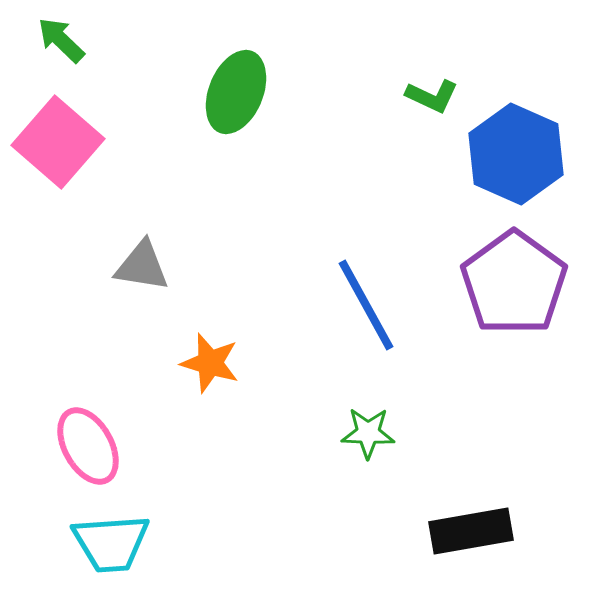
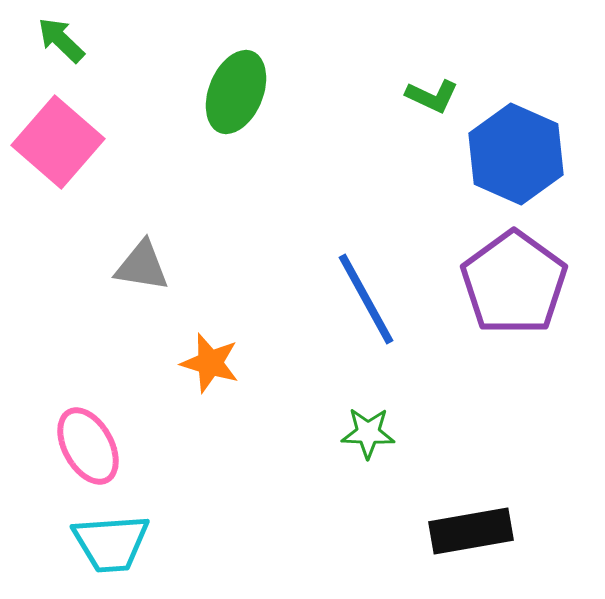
blue line: moved 6 px up
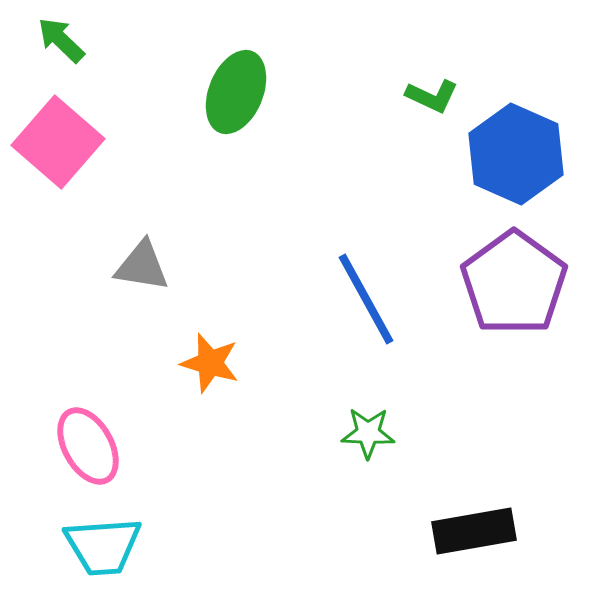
black rectangle: moved 3 px right
cyan trapezoid: moved 8 px left, 3 px down
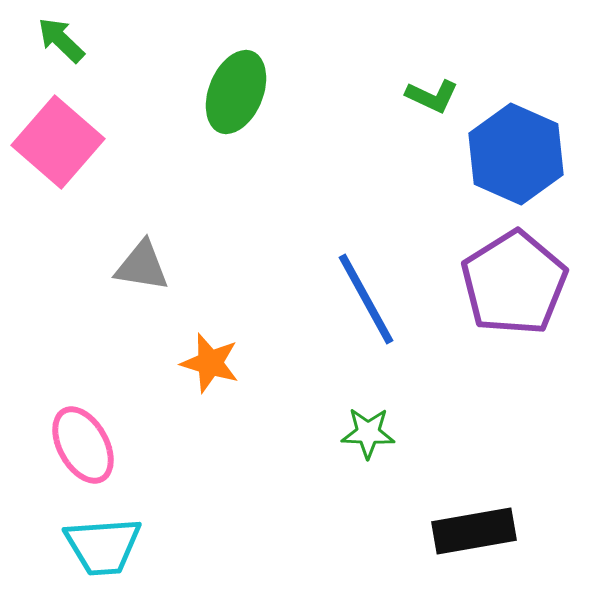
purple pentagon: rotated 4 degrees clockwise
pink ellipse: moved 5 px left, 1 px up
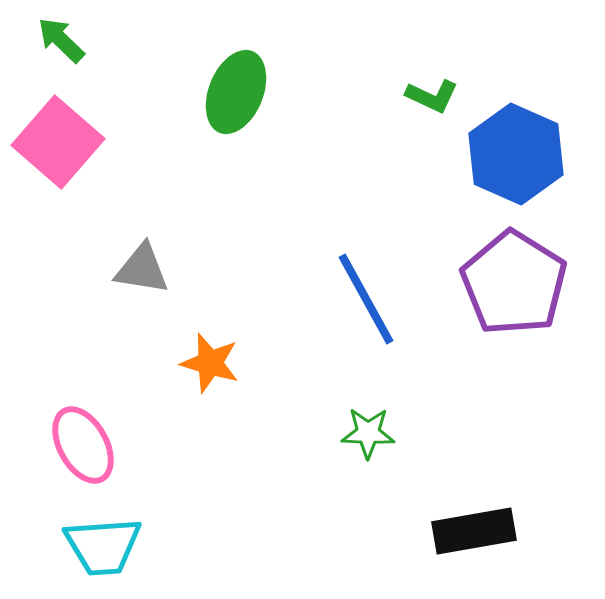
gray triangle: moved 3 px down
purple pentagon: rotated 8 degrees counterclockwise
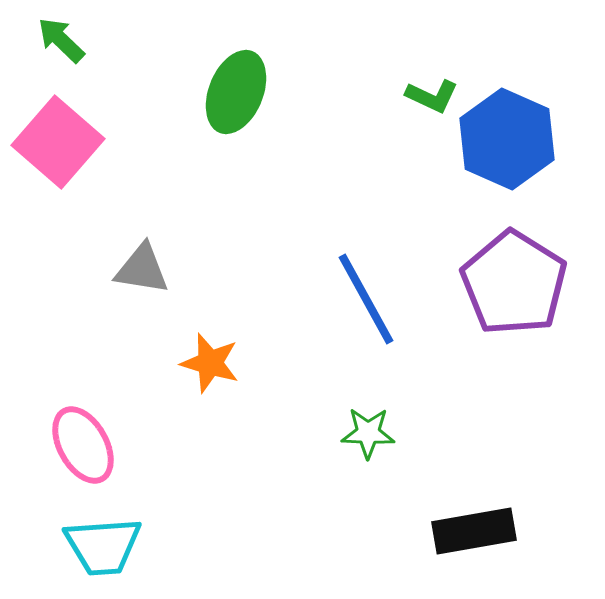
blue hexagon: moved 9 px left, 15 px up
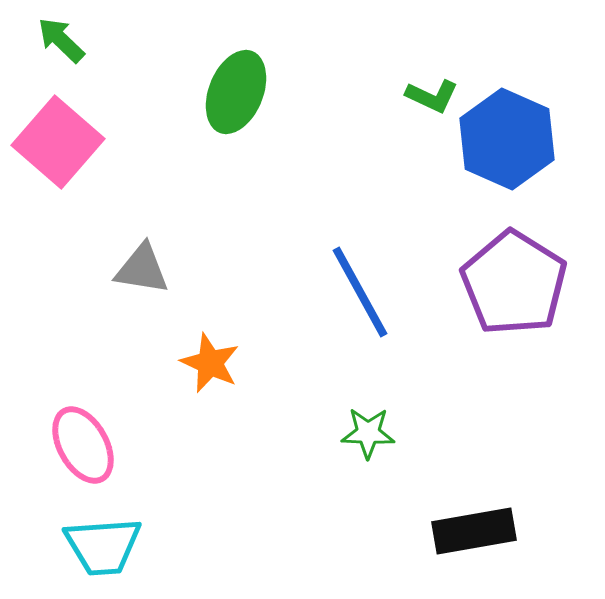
blue line: moved 6 px left, 7 px up
orange star: rotated 8 degrees clockwise
